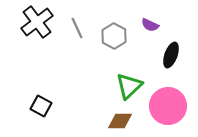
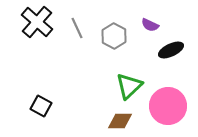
black cross: rotated 12 degrees counterclockwise
black ellipse: moved 5 px up; rotated 45 degrees clockwise
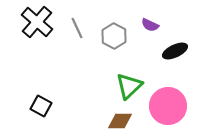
black ellipse: moved 4 px right, 1 px down
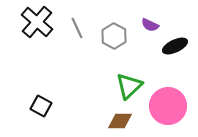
black ellipse: moved 5 px up
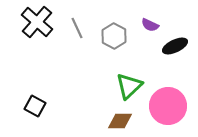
black square: moved 6 px left
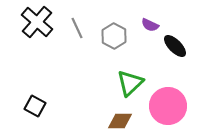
black ellipse: rotated 70 degrees clockwise
green triangle: moved 1 px right, 3 px up
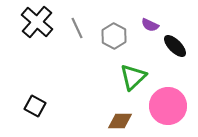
green triangle: moved 3 px right, 6 px up
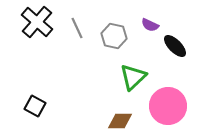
gray hexagon: rotated 15 degrees counterclockwise
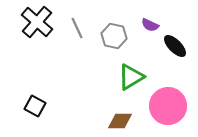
green triangle: moved 2 px left; rotated 12 degrees clockwise
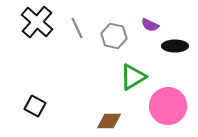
black ellipse: rotated 45 degrees counterclockwise
green triangle: moved 2 px right
brown diamond: moved 11 px left
